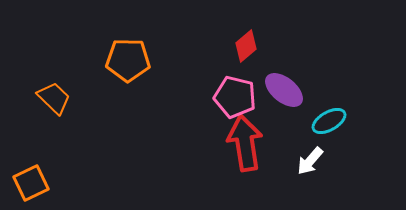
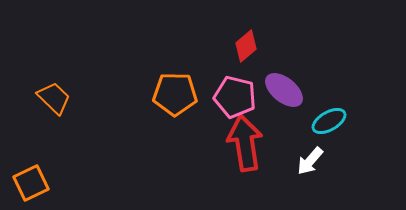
orange pentagon: moved 47 px right, 34 px down
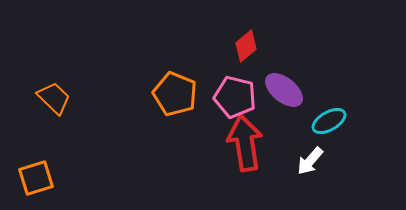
orange pentagon: rotated 21 degrees clockwise
orange square: moved 5 px right, 5 px up; rotated 9 degrees clockwise
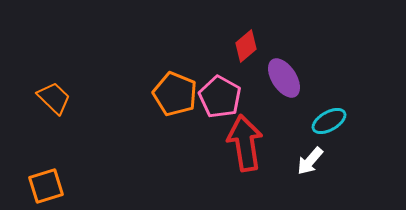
purple ellipse: moved 12 px up; rotated 18 degrees clockwise
pink pentagon: moved 15 px left; rotated 15 degrees clockwise
orange square: moved 10 px right, 8 px down
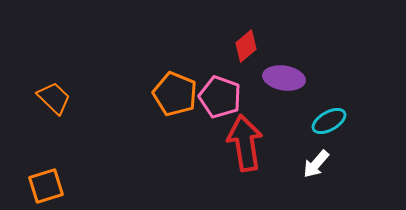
purple ellipse: rotated 48 degrees counterclockwise
pink pentagon: rotated 9 degrees counterclockwise
white arrow: moved 6 px right, 3 px down
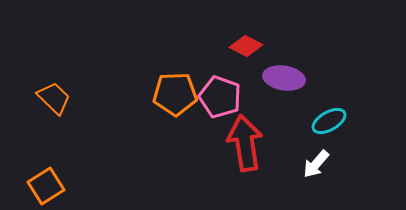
red diamond: rotated 68 degrees clockwise
orange pentagon: rotated 24 degrees counterclockwise
orange square: rotated 15 degrees counterclockwise
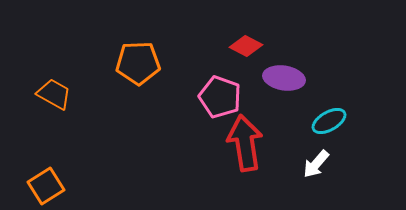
orange pentagon: moved 37 px left, 31 px up
orange trapezoid: moved 4 px up; rotated 15 degrees counterclockwise
